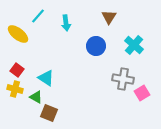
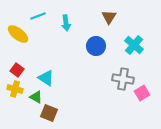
cyan line: rotated 28 degrees clockwise
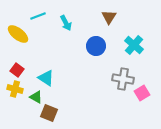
cyan arrow: rotated 21 degrees counterclockwise
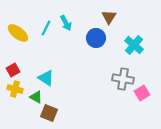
cyan line: moved 8 px right, 12 px down; rotated 42 degrees counterclockwise
yellow ellipse: moved 1 px up
blue circle: moved 8 px up
red square: moved 4 px left; rotated 24 degrees clockwise
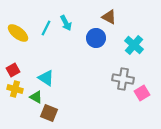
brown triangle: rotated 35 degrees counterclockwise
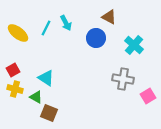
pink square: moved 6 px right, 3 px down
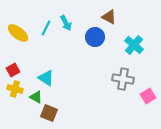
blue circle: moved 1 px left, 1 px up
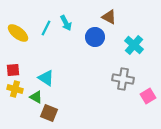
red square: rotated 24 degrees clockwise
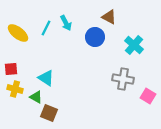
red square: moved 2 px left, 1 px up
pink square: rotated 28 degrees counterclockwise
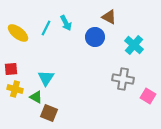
cyan triangle: rotated 30 degrees clockwise
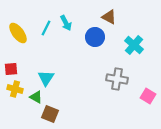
yellow ellipse: rotated 15 degrees clockwise
gray cross: moved 6 px left
brown square: moved 1 px right, 1 px down
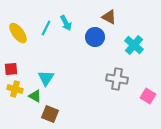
green triangle: moved 1 px left, 1 px up
